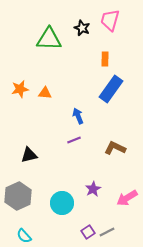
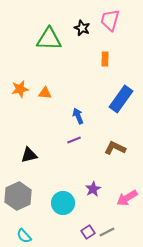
blue rectangle: moved 10 px right, 10 px down
cyan circle: moved 1 px right
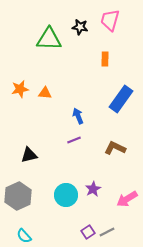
black star: moved 2 px left, 1 px up; rotated 14 degrees counterclockwise
pink arrow: moved 1 px down
cyan circle: moved 3 px right, 8 px up
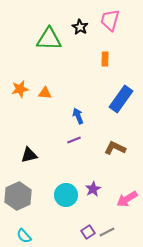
black star: rotated 21 degrees clockwise
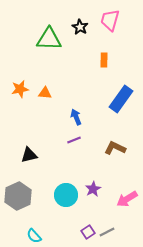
orange rectangle: moved 1 px left, 1 px down
blue arrow: moved 2 px left, 1 px down
cyan semicircle: moved 10 px right
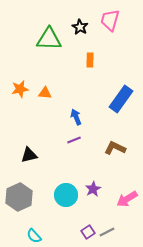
orange rectangle: moved 14 px left
gray hexagon: moved 1 px right, 1 px down
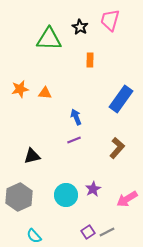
brown L-shape: moved 2 px right; rotated 105 degrees clockwise
black triangle: moved 3 px right, 1 px down
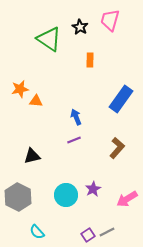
green triangle: rotated 32 degrees clockwise
orange triangle: moved 9 px left, 8 px down
gray hexagon: moved 1 px left; rotated 8 degrees counterclockwise
purple square: moved 3 px down
cyan semicircle: moved 3 px right, 4 px up
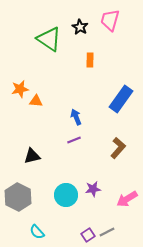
brown L-shape: moved 1 px right
purple star: rotated 21 degrees clockwise
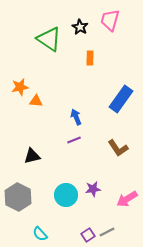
orange rectangle: moved 2 px up
orange star: moved 2 px up
brown L-shape: rotated 105 degrees clockwise
cyan semicircle: moved 3 px right, 2 px down
